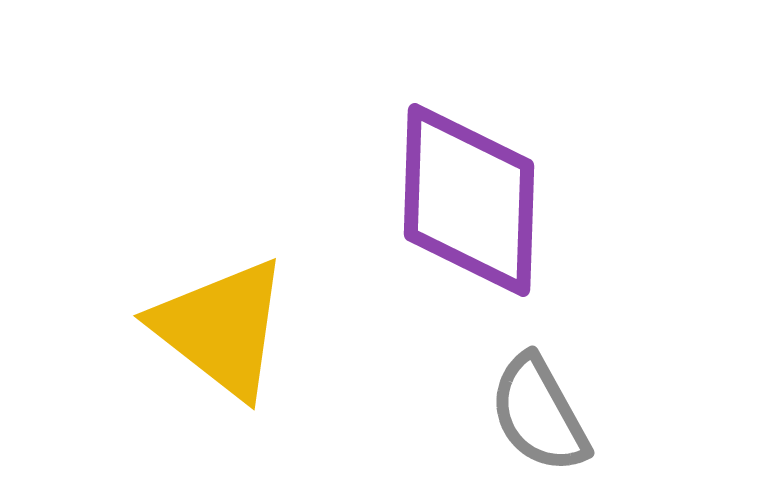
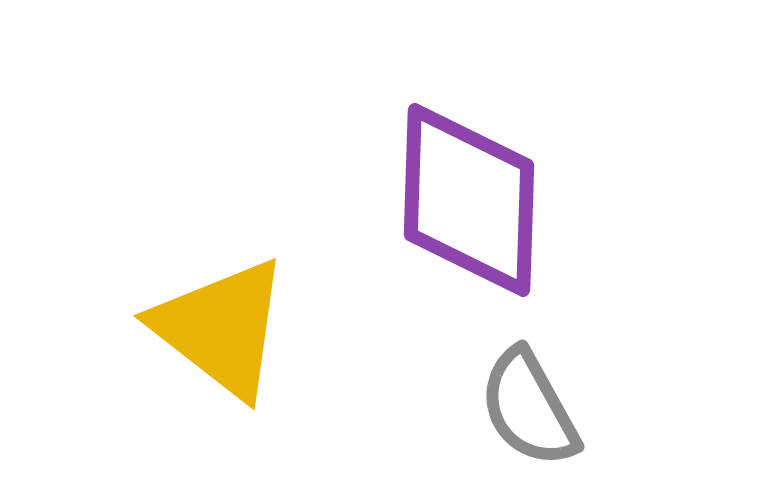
gray semicircle: moved 10 px left, 6 px up
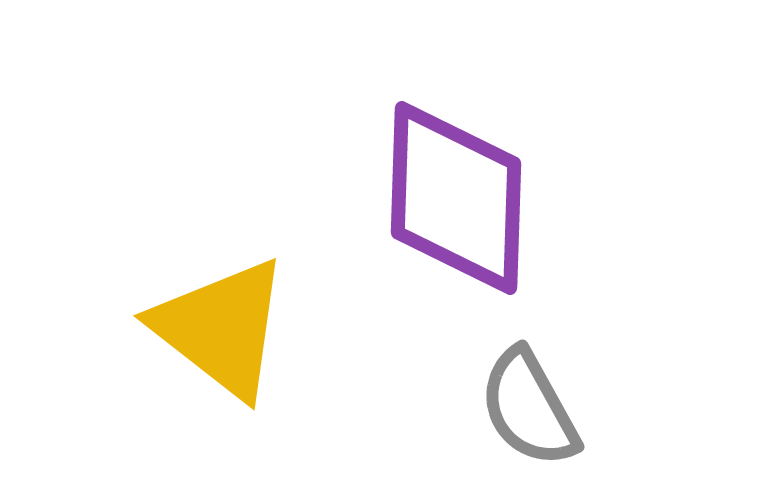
purple diamond: moved 13 px left, 2 px up
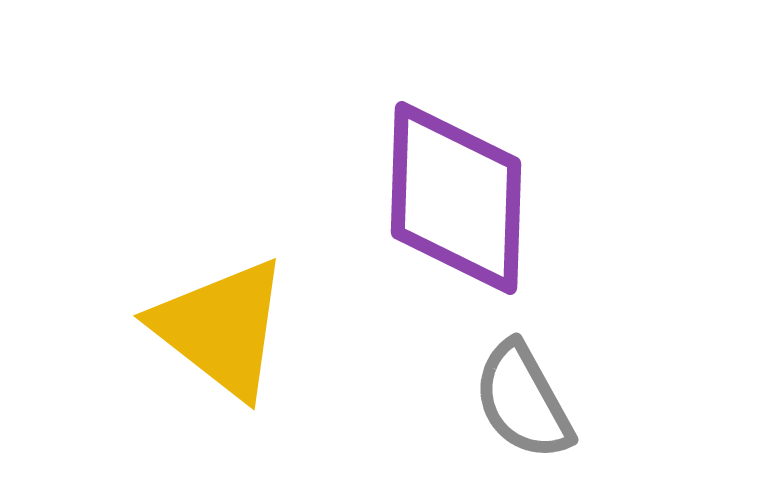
gray semicircle: moved 6 px left, 7 px up
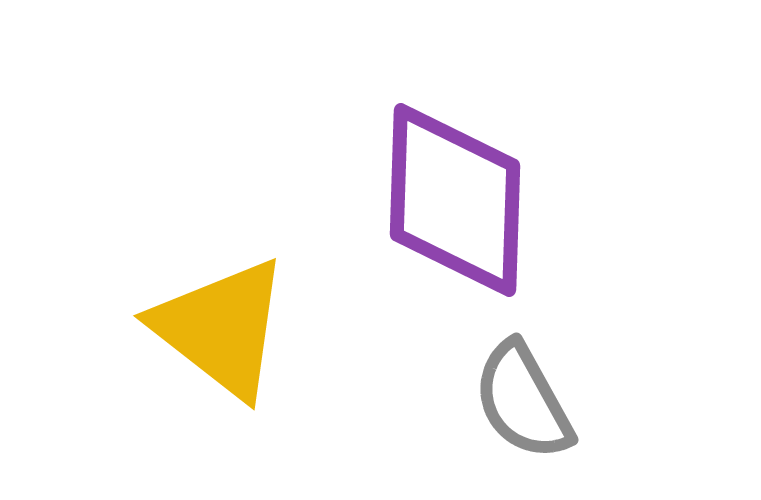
purple diamond: moved 1 px left, 2 px down
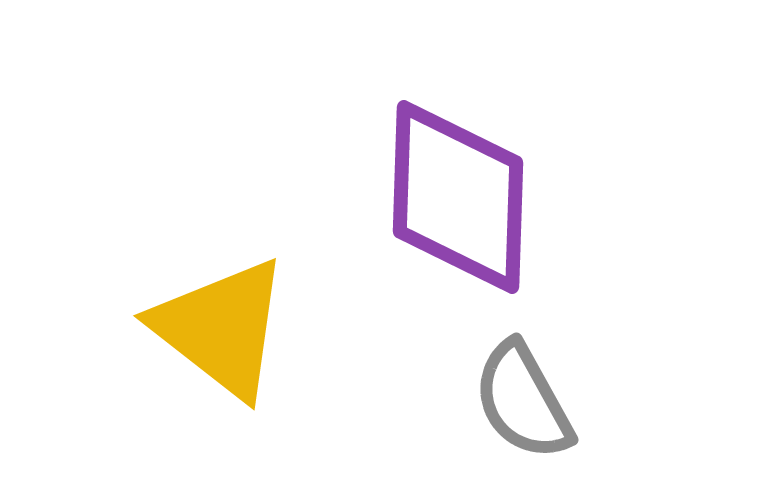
purple diamond: moved 3 px right, 3 px up
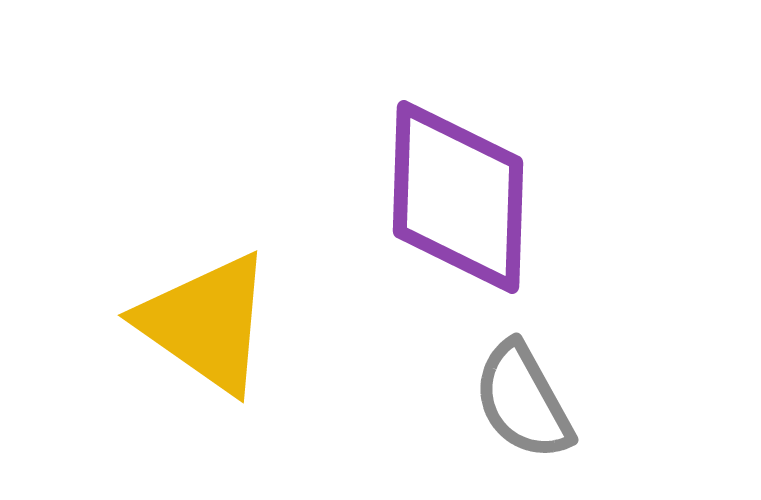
yellow triangle: moved 15 px left, 5 px up; rotated 3 degrees counterclockwise
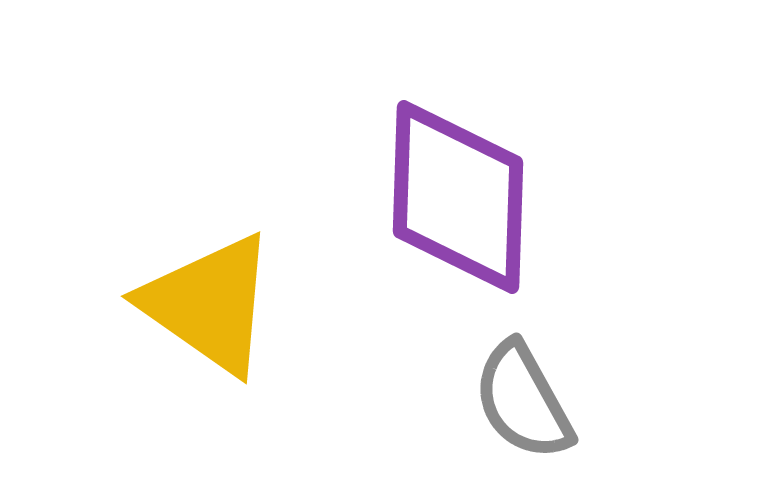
yellow triangle: moved 3 px right, 19 px up
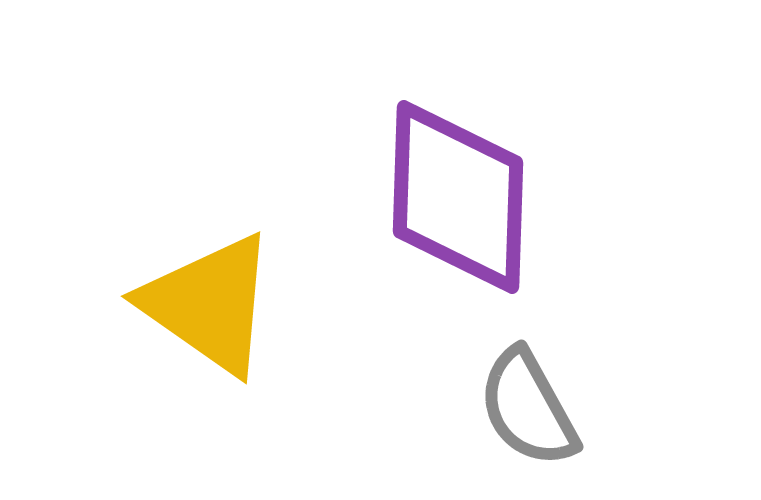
gray semicircle: moved 5 px right, 7 px down
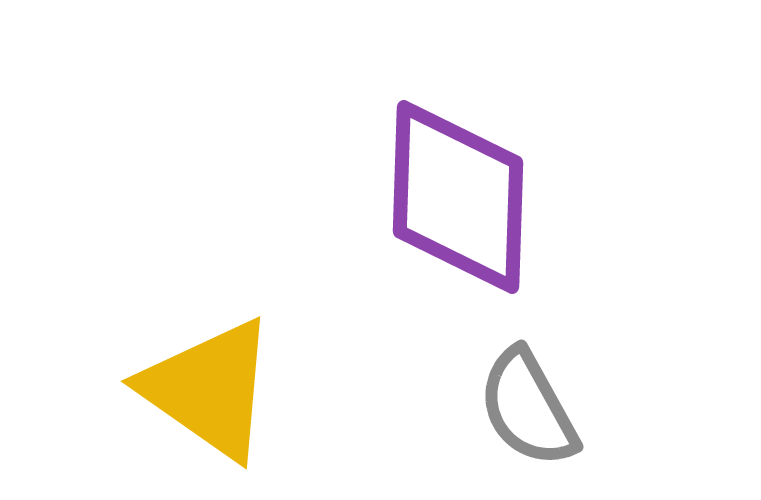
yellow triangle: moved 85 px down
